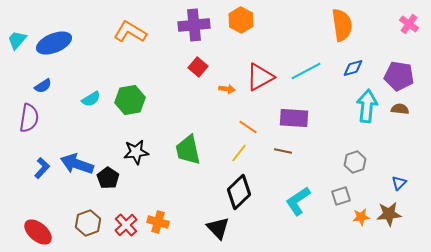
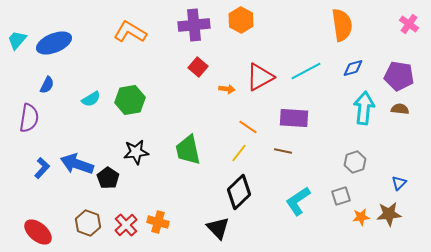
blue semicircle: moved 4 px right, 1 px up; rotated 30 degrees counterclockwise
cyan arrow: moved 3 px left, 2 px down
brown hexagon: rotated 20 degrees counterclockwise
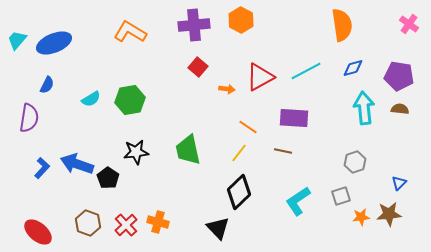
cyan arrow: rotated 12 degrees counterclockwise
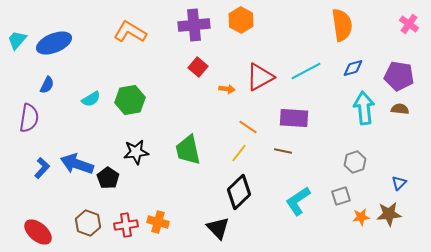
red cross: rotated 35 degrees clockwise
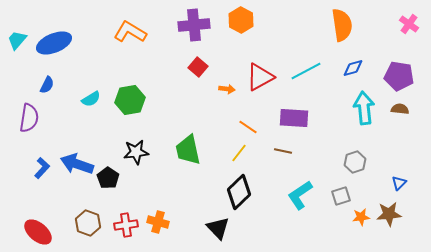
cyan L-shape: moved 2 px right, 6 px up
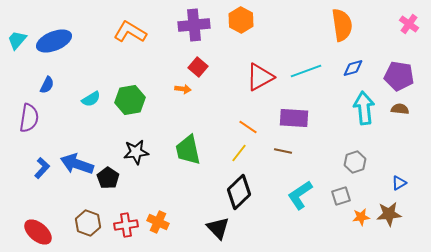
blue ellipse: moved 2 px up
cyan line: rotated 8 degrees clockwise
orange arrow: moved 44 px left
blue triangle: rotated 14 degrees clockwise
orange cross: rotated 10 degrees clockwise
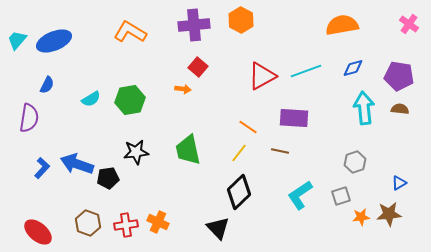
orange semicircle: rotated 92 degrees counterclockwise
red triangle: moved 2 px right, 1 px up
brown line: moved 3 px left
black pentagon: rotated 30 degrees clockwise
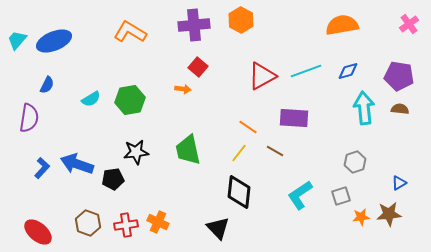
pink cross: rotated 18 degrees clockwise
blue diamond: moved 5 px left, 3 px down
brown line: moved 5 px left; rotated 18 degrees clockwise
black pentagon: moved 5 px right, 1 px down
black diamond: rotated 40 degrees counterclockwise
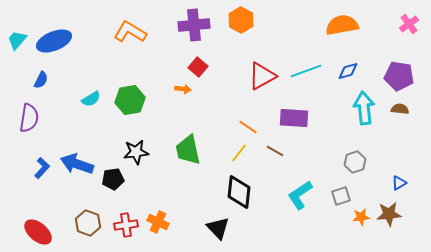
blue semicircle: moved 6 px left, 5 px up
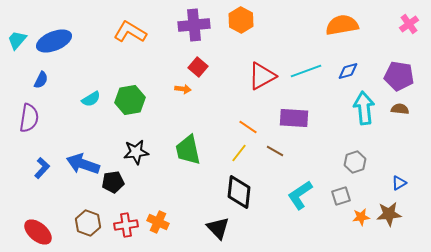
blue arrow: moved 6 px right
black pentagon: moved 3 px down
